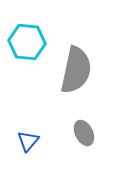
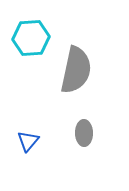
cyan hexagon: moved 4 px right, 4 px up; rotated 9 degrees counterclockwise
gray ellipse: rotated 25 degrees clockwise
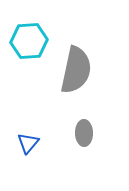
cyan hexagon: moved 2 px left, 3 px down
blue triangle: moved 2 px down
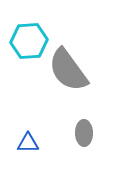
gray semicircle: moved 8 px left; rotated 132 degrees clockwise
blue triangle: rotated 50 degrees clockwise
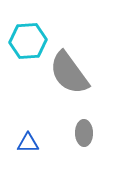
cyan hexagon: moved 1 px left
gray semicircle: moved 1 px right, 3 px down
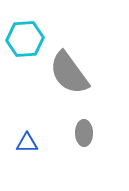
cyan hexagon: moved 3 px left, 2 px up
blue triangle: moved 1 px left
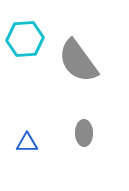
gray semicircle: moved 9 px right, 12 px up
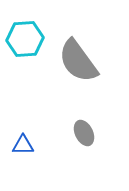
gray ellipse: rotated 25 degrees counterclockwise
blue triangle: moved 4 px left, 2 px down
